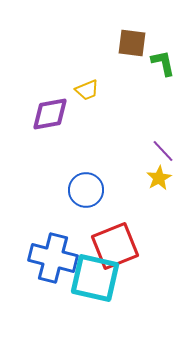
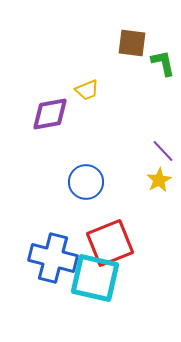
yellow star: moved 2 px down
blue circle: moved 8 px up
red square: moved 5 px left, 3 px up
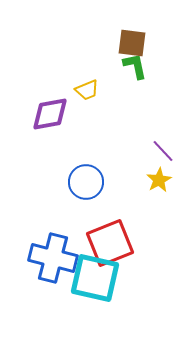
green L-shape: moved 28 px left, 3 px down
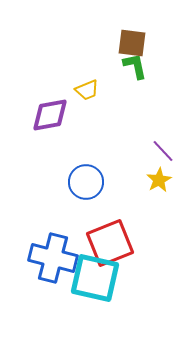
purple diamond: moved 1 px down
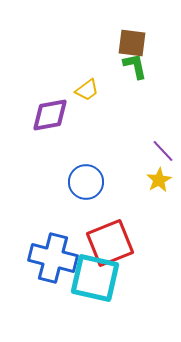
yellow trapezoid: rotated 15 degrees counterclockwise
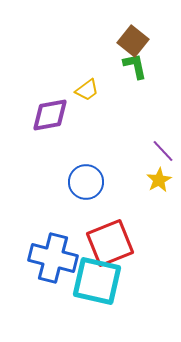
brown square: moved 1 px right, 2 px up; rotated 32 degrees clockwise
cyan square: moved 2 px right, 3 px down
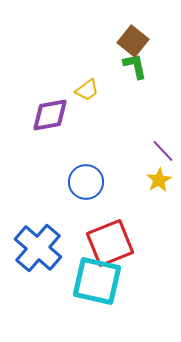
blue cross: moved 15 px left, 10 px up; rotated 27 degrees clockwise
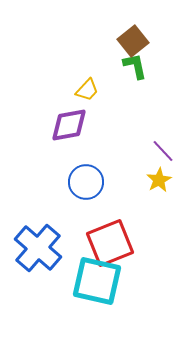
brown square: rotated 12 degrees clockwise
yellow trapezoid: rotated 10 degrees counterclockwise
purple diamond: moved 19 px right, 10 px down
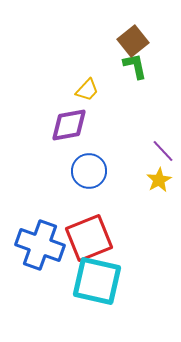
blue circle: moved 3 px right, 11 px up
red square: moved 21 px left, 5 px up
blue cross: moved 2 px right, 3 px up; rotated 21 degrees counterclockwise
